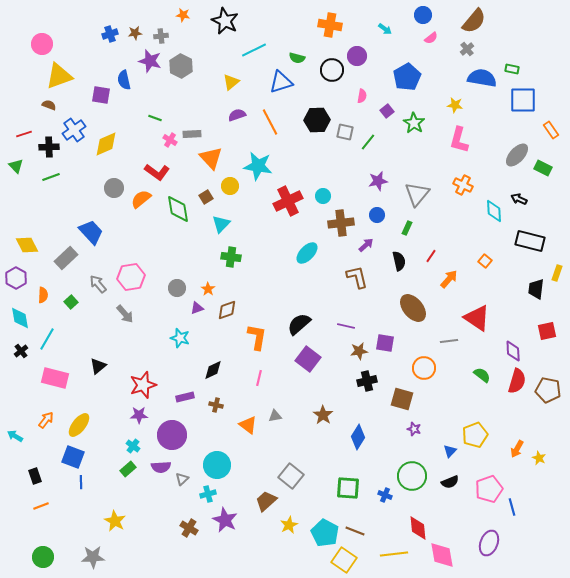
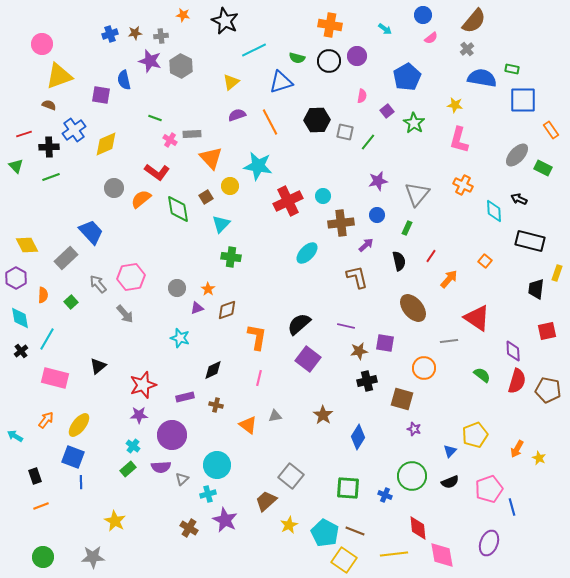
black circle at (332, 70): moved 3 px left, 9 px up
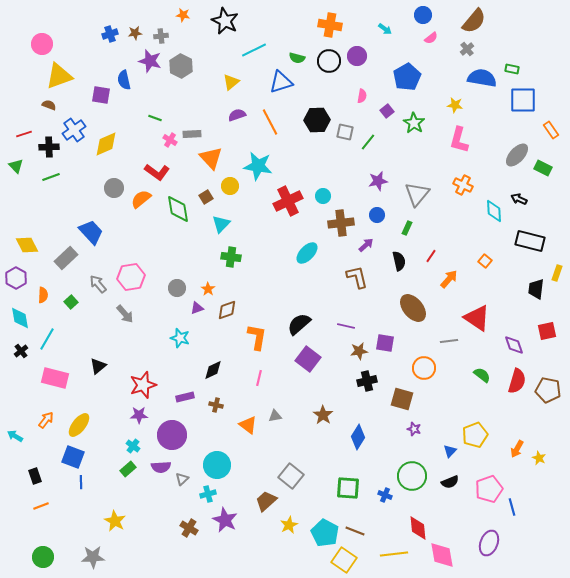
purple diamond at (513, 351): moved 1 px right, 6 px up; rotated 15 degrees counterclockwise
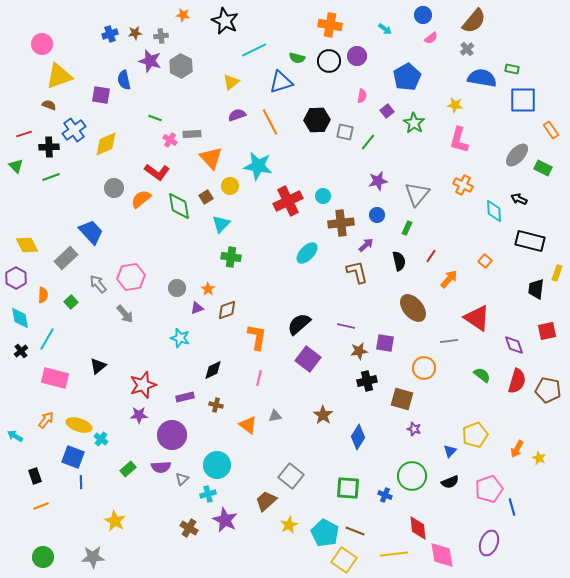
green diamond at (178, 209): moved 1 px right, 3 px up
brown L-shape at (357, 277): moved 5 px up
yellow ellipse at (79, 425): rotated 70 degrees clockwise
cyan cross at (133, 446): moved 32 px left, 7 px up
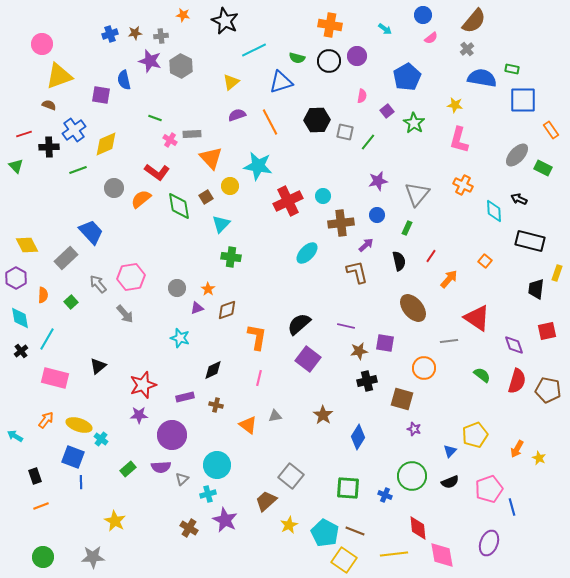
green line at (51, 177): moved 27 px right, 7 px up
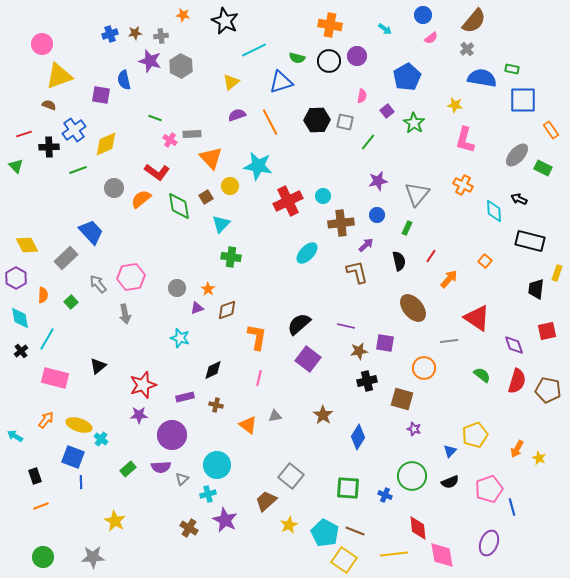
gray square at (345, 132): moved 10 px up
pink L-shape at (459, 140): moved 6 px right
gray arrow at (125, 314): rotated 30 degrees clockwise
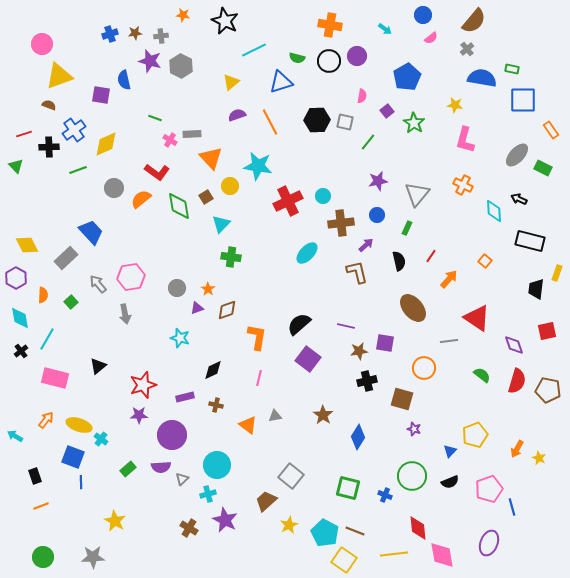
green square at (348, 488): rotated 10 degrees clockwise
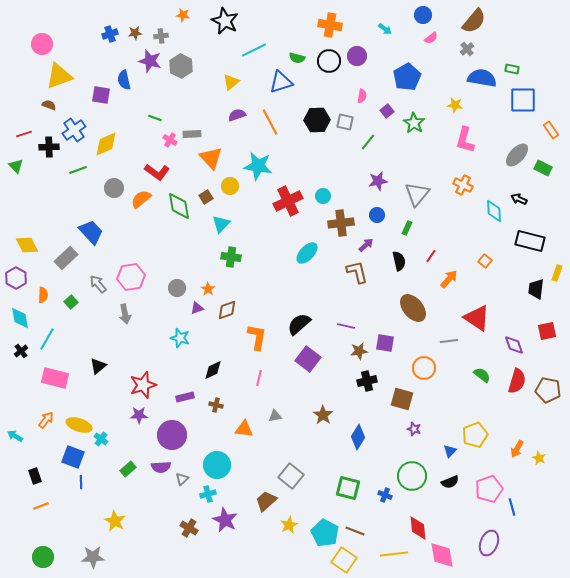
orange triangle at (248, 425): moved 4 px left, 4 px down; rotated 30 degrees counterclockwise
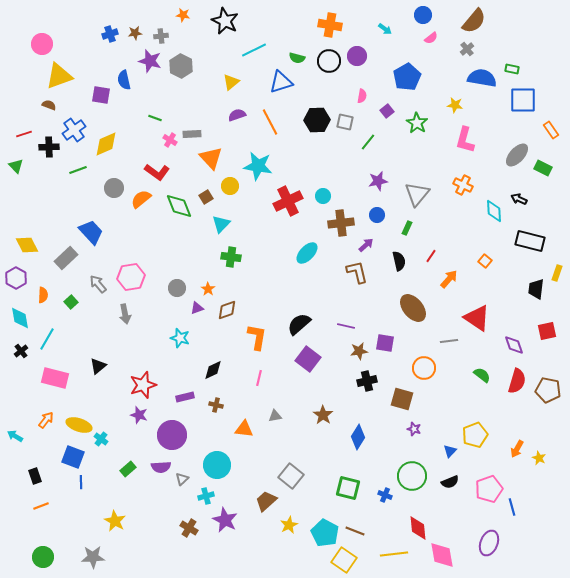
green star at (414, 123): moved 3 px right
green diamond at (179, 206): rotated 12 degrees counterclockwise
purple star at (139, 415): rotated 18 degrees clockwise
cyan cross at (208, 494): moved 2 px left, 2 px down
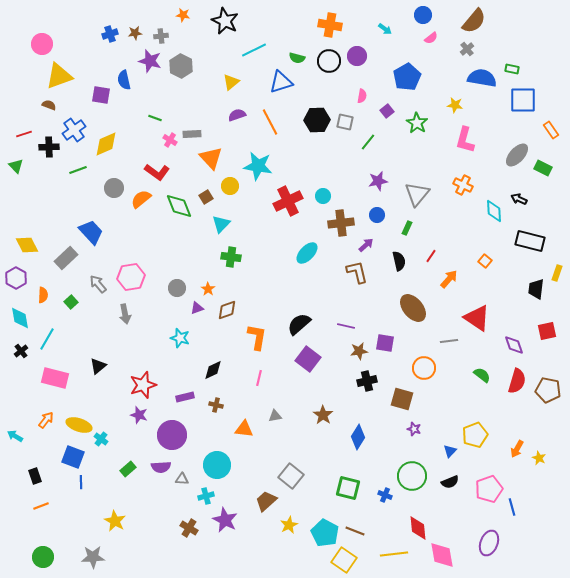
gray triangle at (182, 479): rotated 48 degrees clockwise
